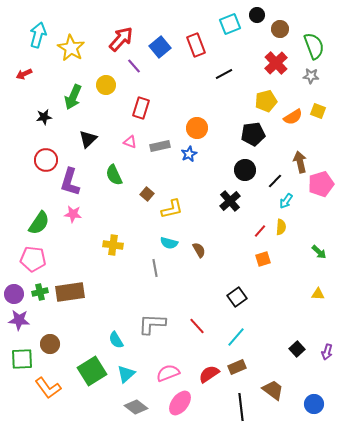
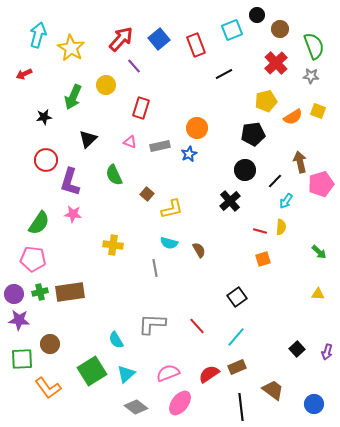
cyan square at (230, 24): moved 2 px right, 6 px down
blue square at (160, 47): moved 1 px left, 8 px up
red line at (260, 231): rotated 64 degrees clockwise
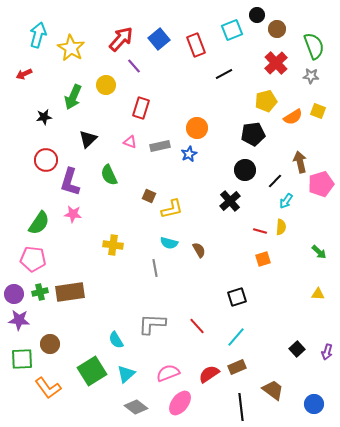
brown circle at (280, 29): moved 3 px left
green semicircle at (114, 175): moved 5 px left
brown square at (147, 194): moved 2 px right, 2 px down; rotated 16 degrees counterclockwise
black square at (237, 297): rotated 18 degrees clockwise
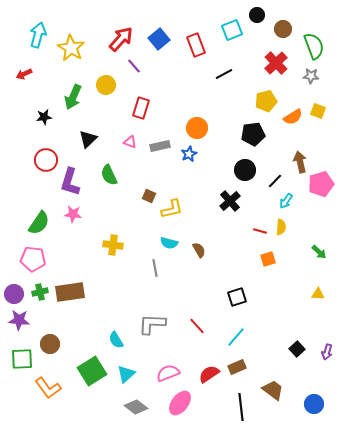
brown circle at (277, 29): moved 6 px right
orange square at (263, 259): moved 5 px right
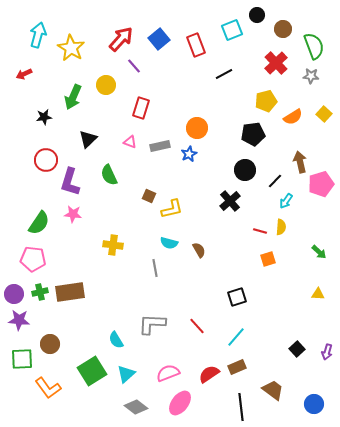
yellow square at (318, 111): moved 6 px right, 3 px down; rotated 21 degrees clockwise
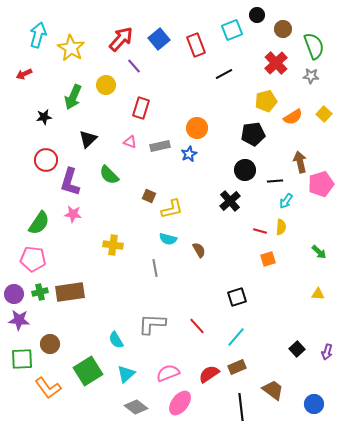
green semicircle at (109, 175): rotated 20 degrees counterclockwise
black line at (275, 181): rotated 42 degrees clockwise
cyan semicircle at (169, 243): moved 1 px left, 4 px up
green square at (92, 371): moved 4 px left
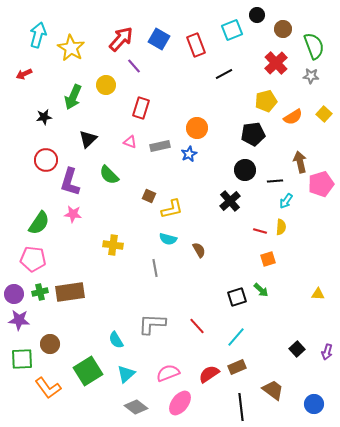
blue square at (159, 39): rotated 20 degrees counterclockwise
green arrow at (319, 252): moved 58 px left, 38 px down
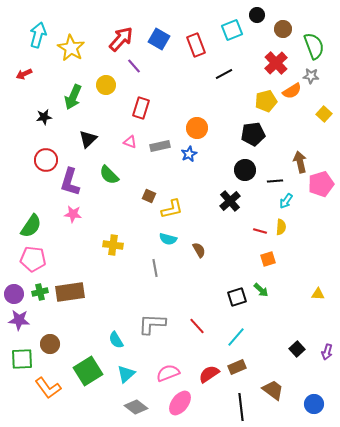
orange semicircle at (293, 117): moved 1 px left, 26 px up
green semicircle at (39, 223): moved 8 px left, 3 px down
